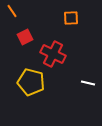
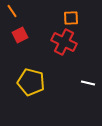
red square: moved 5 px left, 2 px up
red cross: moved 11 px right, 12 px up
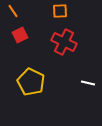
orange line: moved 1 px right
orange square: moved 11 px left, 7 px up
yellow pentagon: rotated 12 degrees clockwise
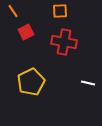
red square: moved 6 px right, 3 px up
red cross: rotated 15 degrees counterclockwise
yellow pentagon: rotated 20 degrees clockwise
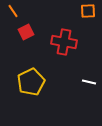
orange square: moved 28 px right
white line: moved 1 px right, 1 px up
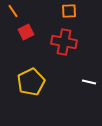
orange square: moved 19 px left
